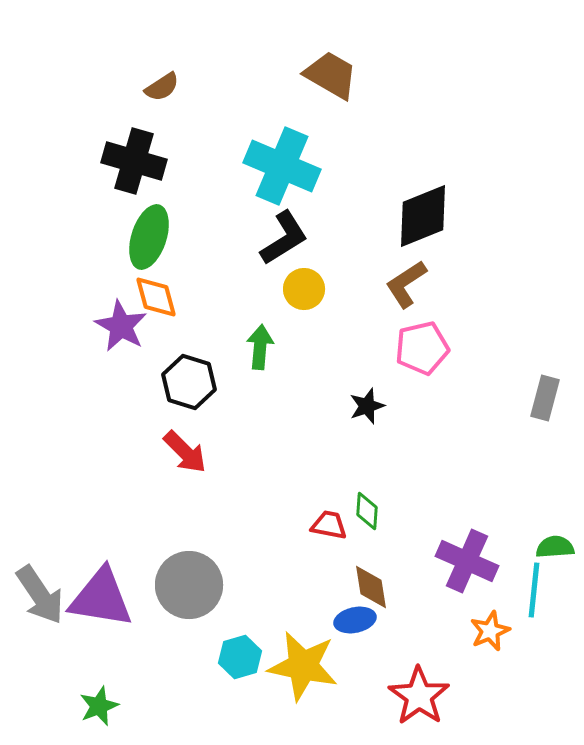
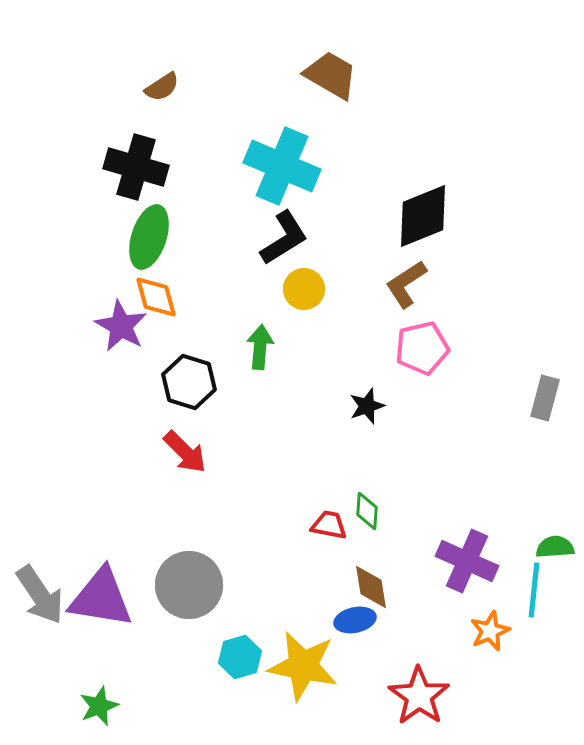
black cross: moved 2 px right, 6 px down
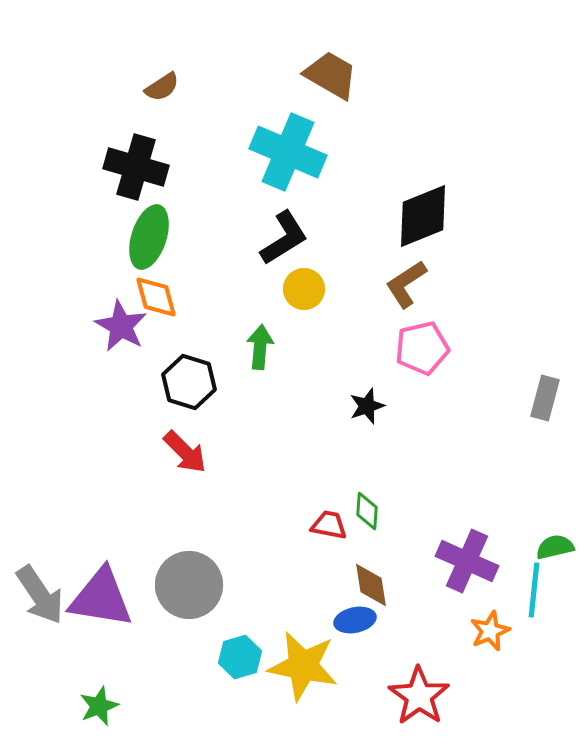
cyan cross: moved 6 px right, 14 px up
green semicircle: rotated 9 degrees counterclockwise
brown diamond: moved 2 px up
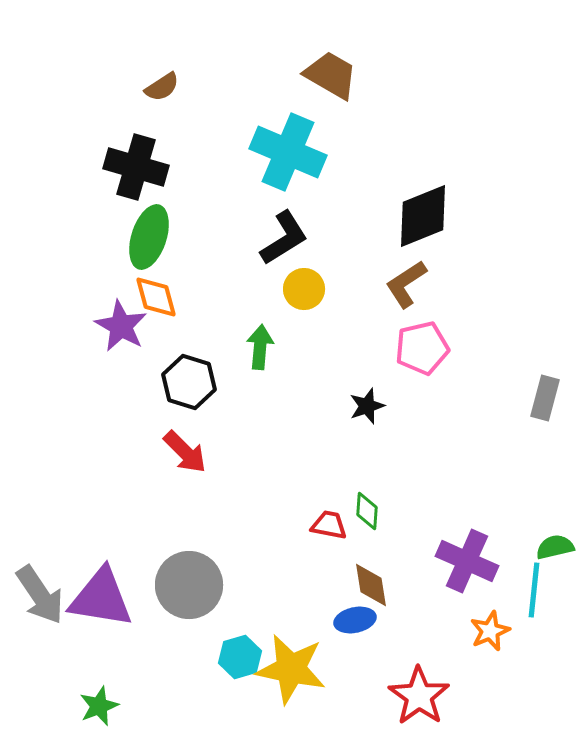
yellow star: moved 12 px left, 3 px down
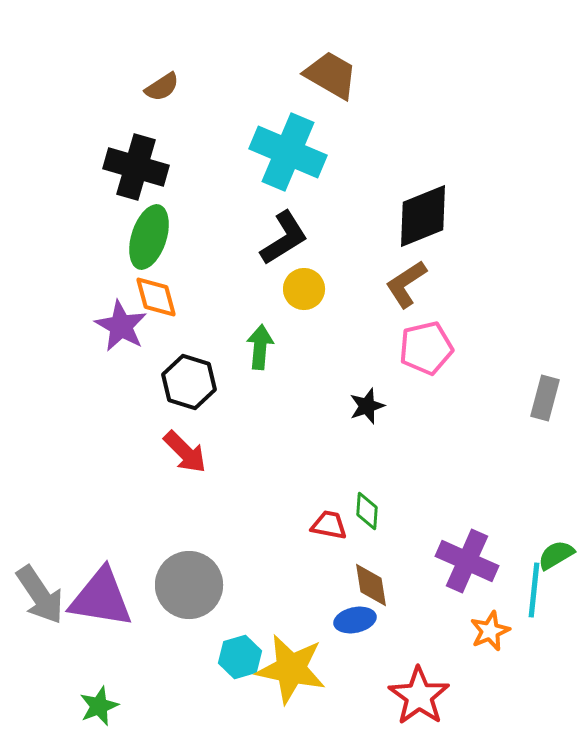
pink pentagon: moved 4 px right
green semicircle: moved 1 px right, 8 px down; rotated 18 degrees counterclockwise
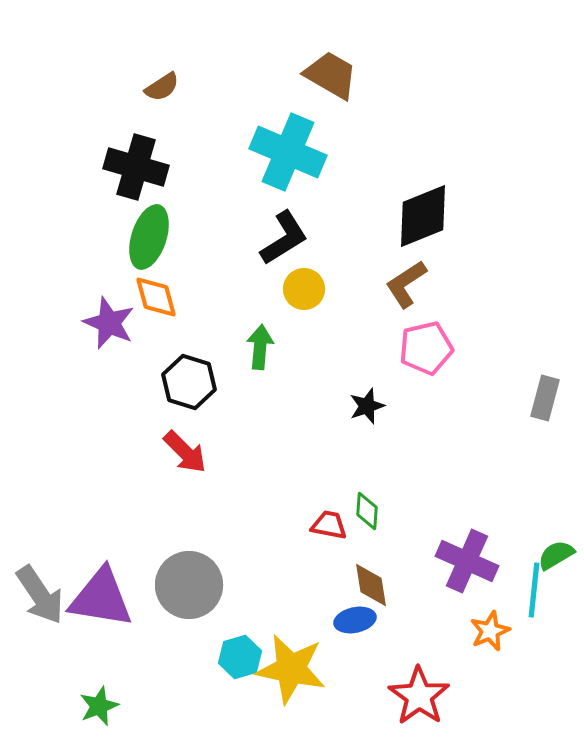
purple star: moved 12 px left, 3 px up; rotated 6 degrees counterclockwise
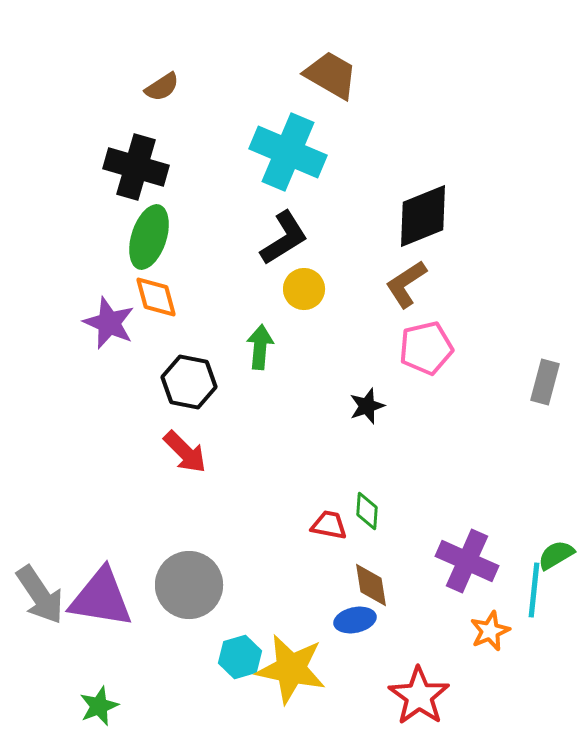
black hexagon: rotated 6 degrees counterclockwise
gray rectangle: moved 16 px up
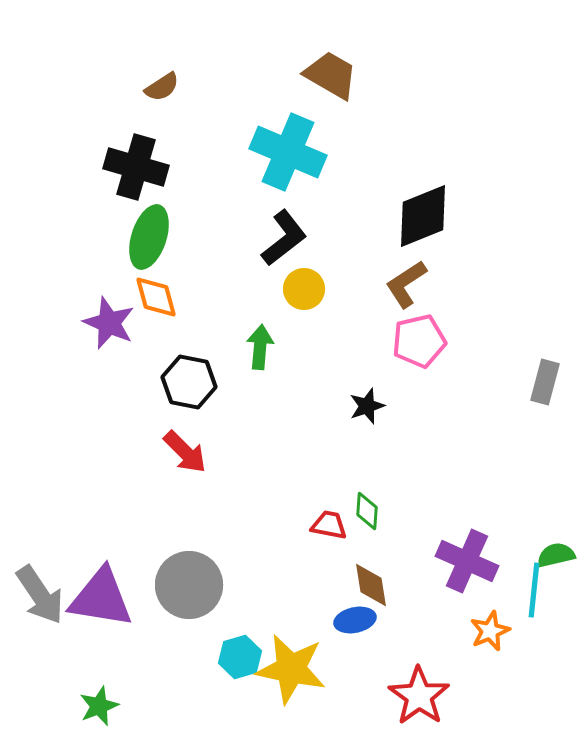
black L-shape: rotated 6 degrees counterclockwise
pink pentagon: moved 7 px left, 7 px up
green semicircle: rotated 18 degrees clockwise
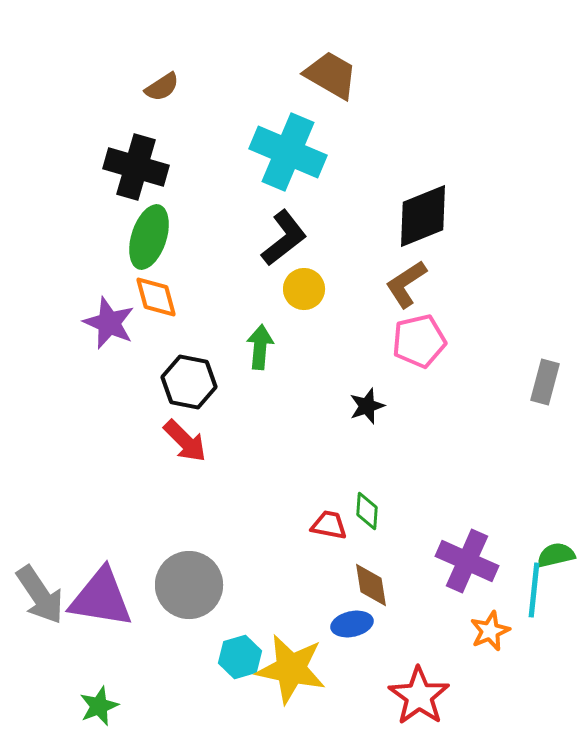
red arrow: moved 11 px up
blue ellipse: moved 3 px left, 4 px down
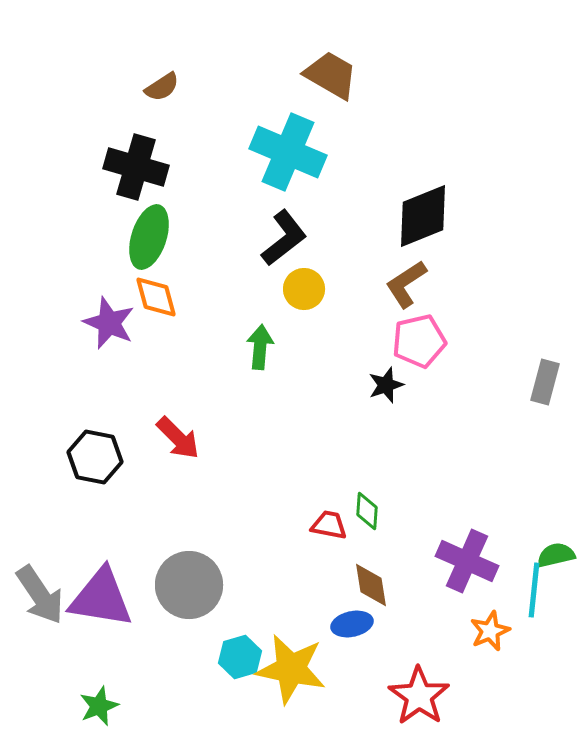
black hexagon: moved 94 px left, 75 px down
black star: moved 19 px right, 21 px up
red arrow: moved 7 px left, 3 px up
